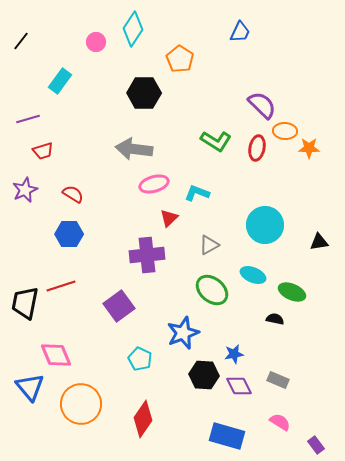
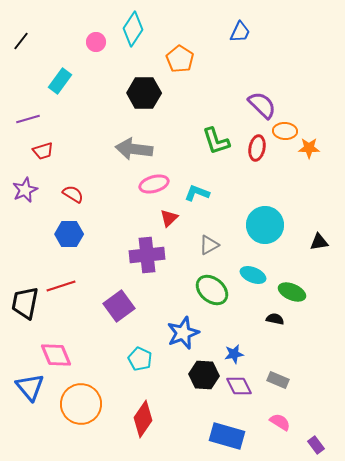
green L-shape at (216, 141): rotated 40 degrees clockwise
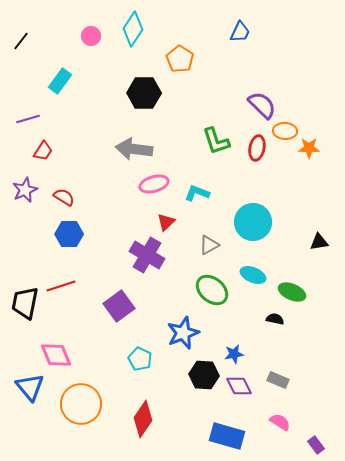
pink circle at (96, 42): moved 5 px left, 6 px up
red trapezoid at (43, 151): rotated 40 degrees counterclockwise
red semicircle at (73, 194): moved 9 px left, 3 px down
red triangle at (169, 218): moved 3 px left, 4 px down
cyan circle at (265, 225): moved 12 px left, 3 px up
purple cross at (147, 255): rotated 36 degrees clockwise
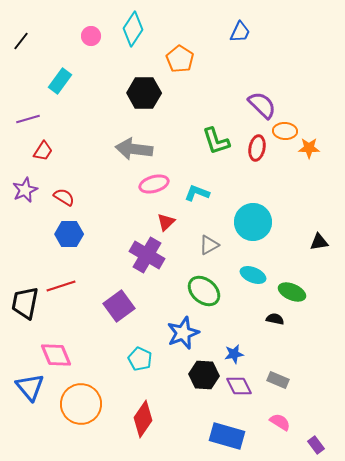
green ellipse at (212, 290): moved 8 px left, 1 px down
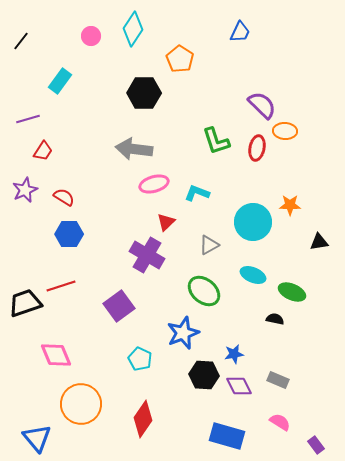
orange star at (309, 148): moved 19 px left, 57 px down
black trapezoid at (25, 303): rotated 60 degrees clockwise
blue triangle at (30, 387): moved 7 px right, 51 px down
